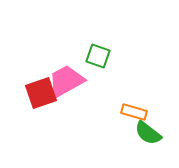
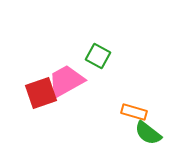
green square: rotated 10 degrees clockwise
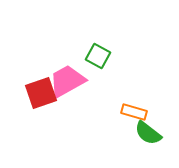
pink trapezoid: moved 1 px right
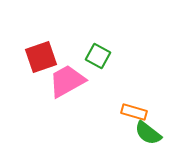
red square: moved 36 px up
